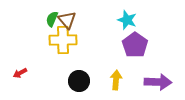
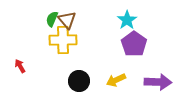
cyan star: rotated 18 degrees clockwise
purple pentagon: moved 1 px left, 1 px up
red arrow: moved 7 px up; rotated 88 degrees clockwise
yellow arrow: rotated 120 degrees counterclockwise
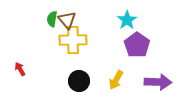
green semicircle: rotated 14 degrees counterclockwise
yellow cross: moved 10 px right
purple pentagon: moved 3 px right, 1 px down
red arrow: moved 3 px down
yellow arrow: rotated 36 degrees counterclockwise
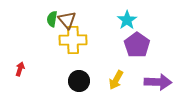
red arrow: rotated 48 degrees clockwise
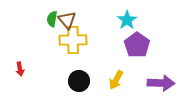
red arrow: rotated 152 degrees clockwise
purple arrow: moved 3 px right, 1 px down
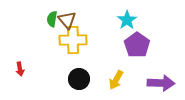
black circle: moved 2 px up
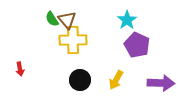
green semicircle: rotated 42 degrees counterclockwise
purple pentagon: rotated 10 degrees counterclockwise
black circle: moved 1 px right, 1 px down
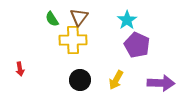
brown triangle: moved 12 px right, 3 px up; rotated 18 degrees clockwise
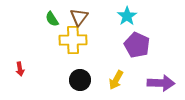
cyan star: moved 4 px up
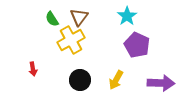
yellow cross: moved 2 px left; rotated 28 degrees counterclockwise
red arrow: moved 13 px right
